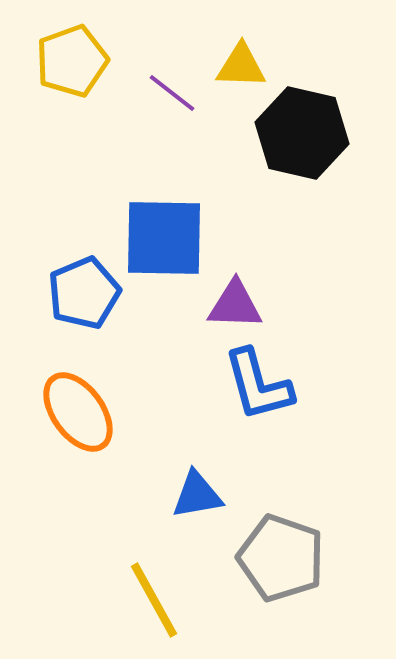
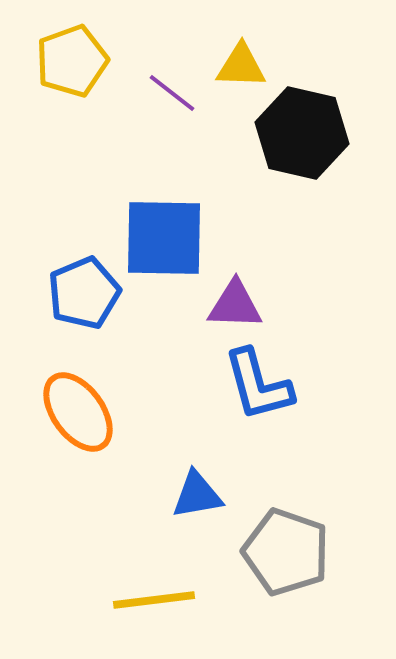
gray pentagon: moved 5 px right, 6 px up
yellow line: rotated 68 degrees counterclockwise
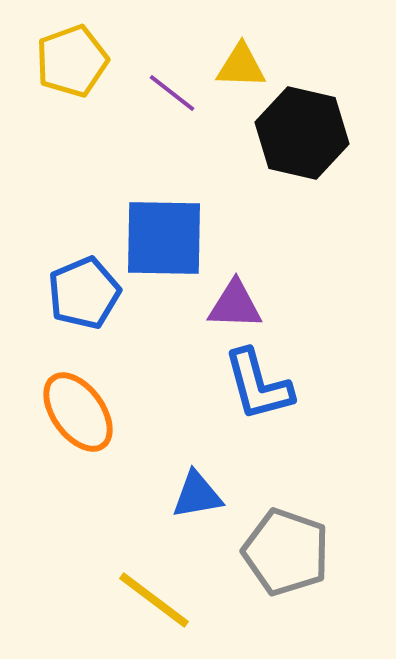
yellow line: rotated 44 degrees clockwise
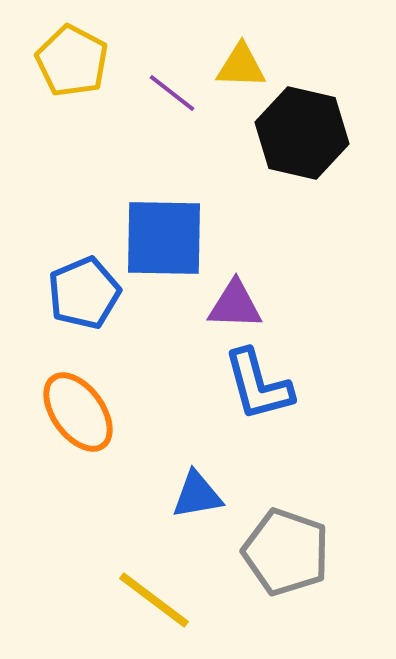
yellow pentagon: rotated 24 degrees counterclockwise
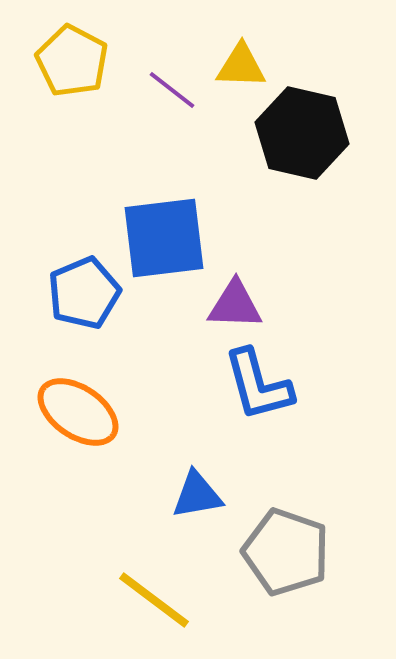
purple line: moved 3 px up
blue square: rotated 8 degrees counterclockwise
orange ellipse: rotated 20 degrees counterclockwise
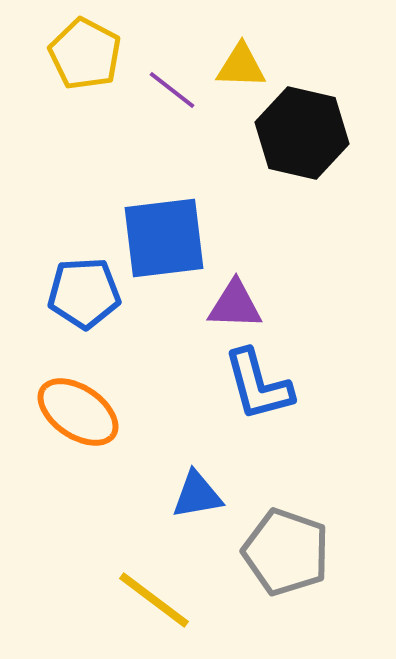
yellow pentagon: moved 13 px right, 7 px up
blue pentagon: rotated 20 degrees clockwise
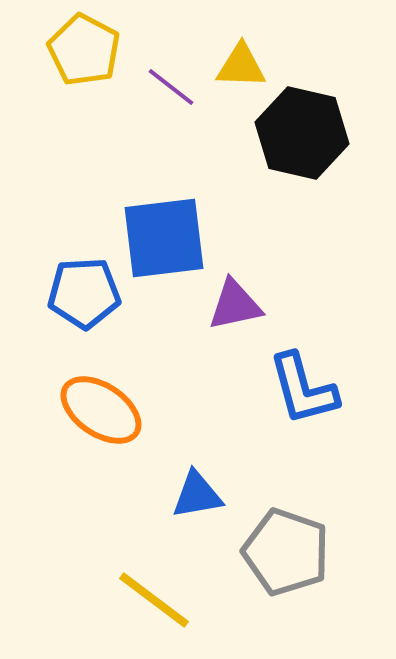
yellow pentagon: moved 1 px left, 4 px up
purple line: moved 1 px left, 3 px up
purple triangle: rotated 14 degrees counterclockwise
blue L-shape: moved 45 px right, 4 px down
orange ellipse: moved 23 px right, 2 px up
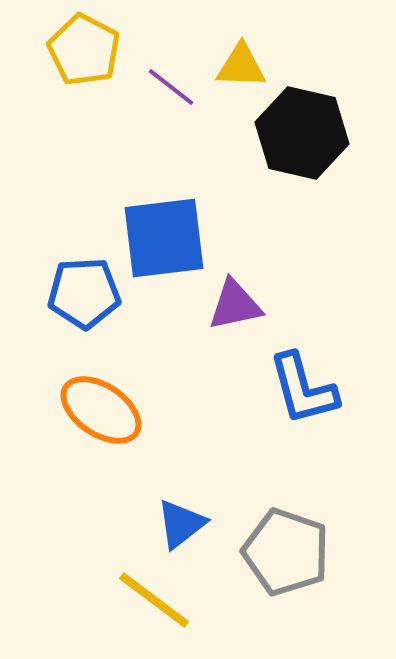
blue triangle: moved 16 px left, 29 px down; rotated 28 degrees counterclockwise
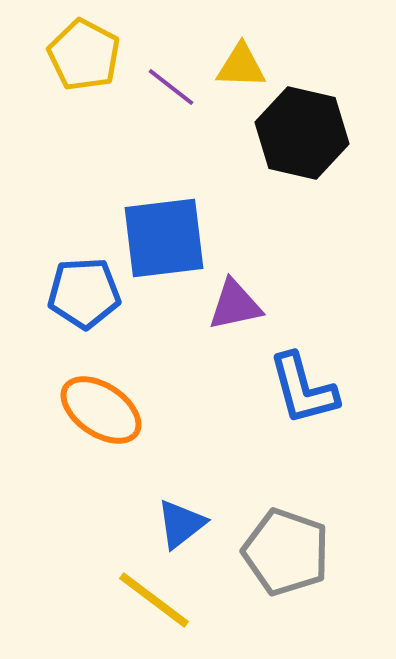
yellow pentagon: moved 5 px down
